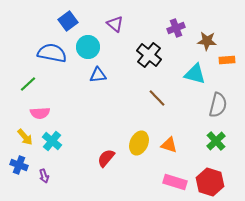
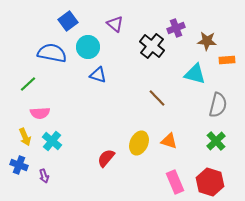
black cross: moved 3 px right, 9 px up
blue triangle: rotated 24 degrees clockwise
yellow arrow: rotated 18 degrees clockwise
orange triangle: moved 4 px up
pink rectangle: rotated 50 degrees clockwise
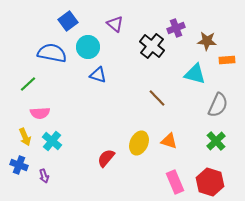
gray semicircle: rotated 10 degrees clockwise
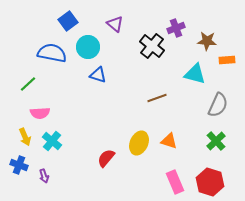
brown line: rotated 66 degrees counterclockwise
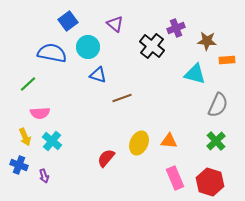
brown line: moved 35 px left
orange triangle: rotated 12 degrees counterclockwise
pink rectangle: moved 4 px up
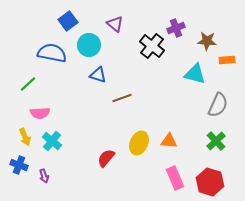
cyan circle: moved 1 px right, 2 px up
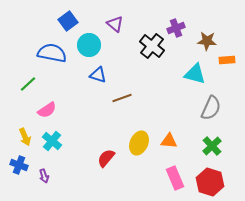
gray semicircle: moved 7 px left, 3 px down
pink semicircle: moved 7 px right, 3 px up; rotated 30 degrees counterclockwise
green cross: moved 4 px left, 5 px down
